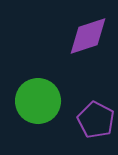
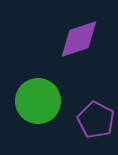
purple diamond: moved 9 px left, 3 px down
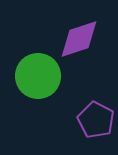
green circle: moved 25 px up
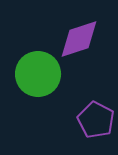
green circle: moved 2 px up
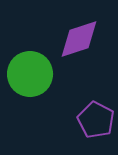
green circle: moved 8 px left
